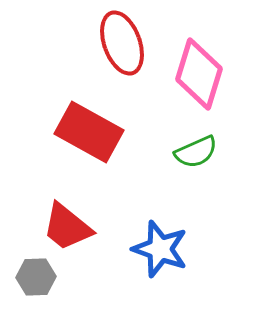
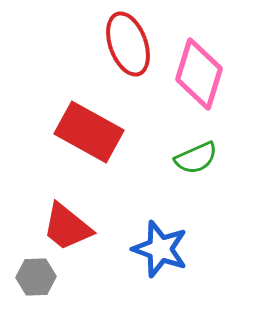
red ellipse: moved 6 px right, 1 px down
green semicircle: moved 6 px down
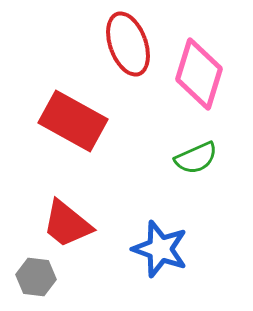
red rectangle: moved 16 px left, 11 px up
red trapezoid: moved 3 px up
gray hexagon: rotated 9 degrees clockwise
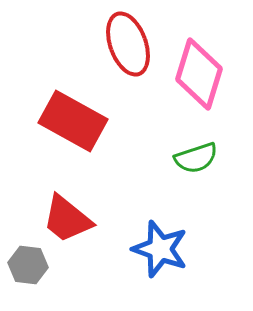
green semicircle: rotated 6 degrees clockwise
red trapezoid: moved 5 px up
gray hexagon: moved 8 px left, 12 px up
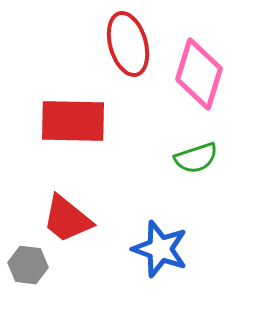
red ellipse: rotated 4 degrees clockwise
red rectangle: rotated 28 degrees counterclockwise
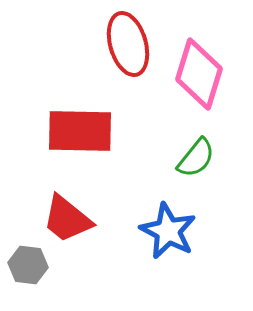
red rectangle: moved 7 px right, 10 px down
green semicircle: rotated 33 degrees counterclockwise
blue star: moved 8 px right, 18 px up; rotated 8 degrees clockwise
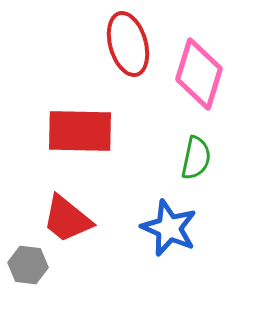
green semicircle: rotated 27 degrees counterclockwise
blue star: moved 1 px right, 3 px up; rotated 4 degrees counterclockwise
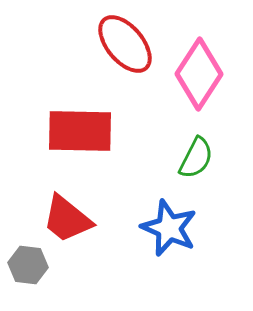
red ellipse: moved 3 px left; rotated 24 degrees counterclockwise
pink diamond: rotated 16 degrees clockwise
green semicircle: rotated 15 degrees clockwise
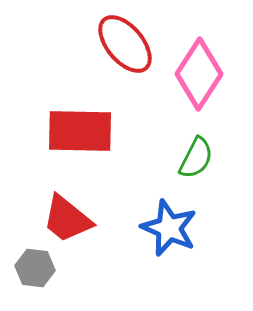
gray hexagon: moved 7 px right, 3 px down
